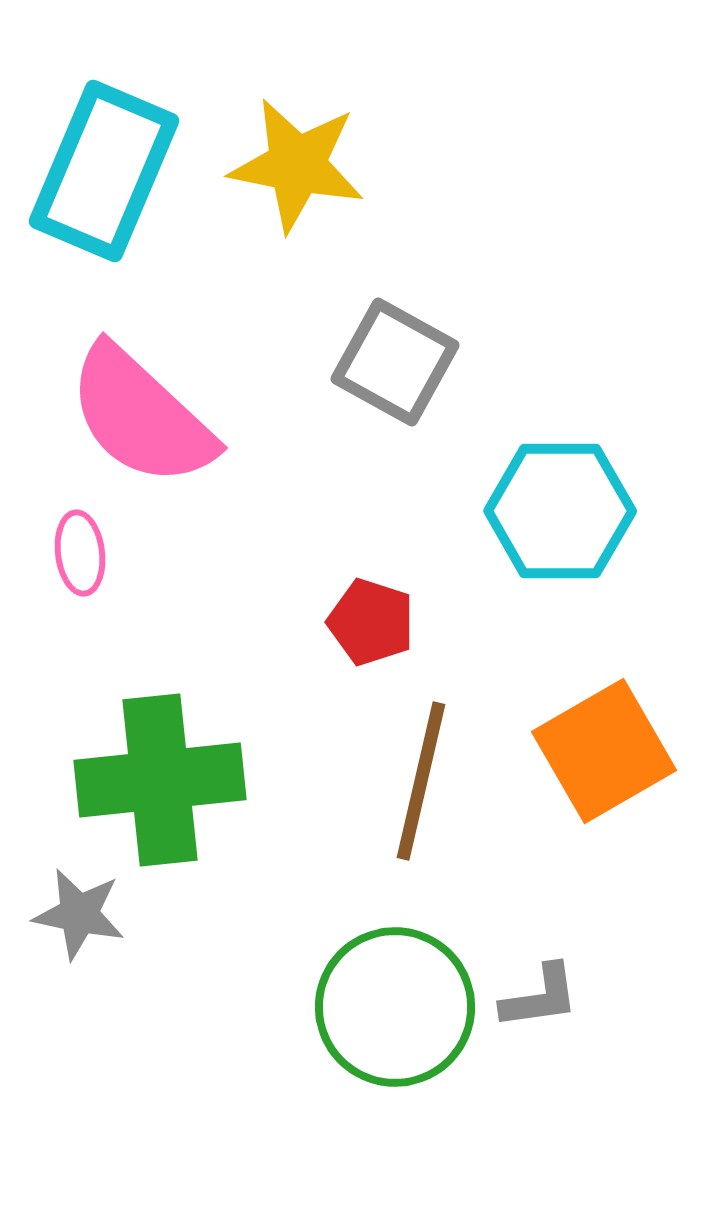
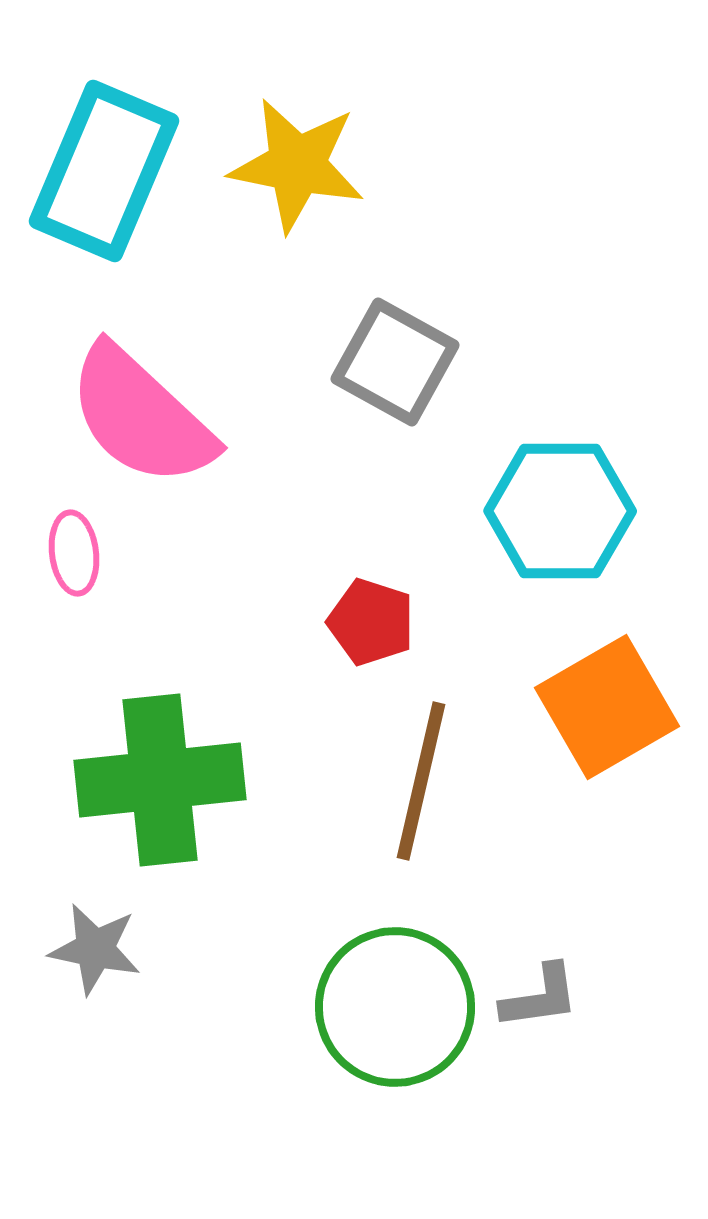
pink ellipse: moved 6 px left
orange square: moved 3 px right, 44 px up
gray star: moved 16 px right, 35 px down
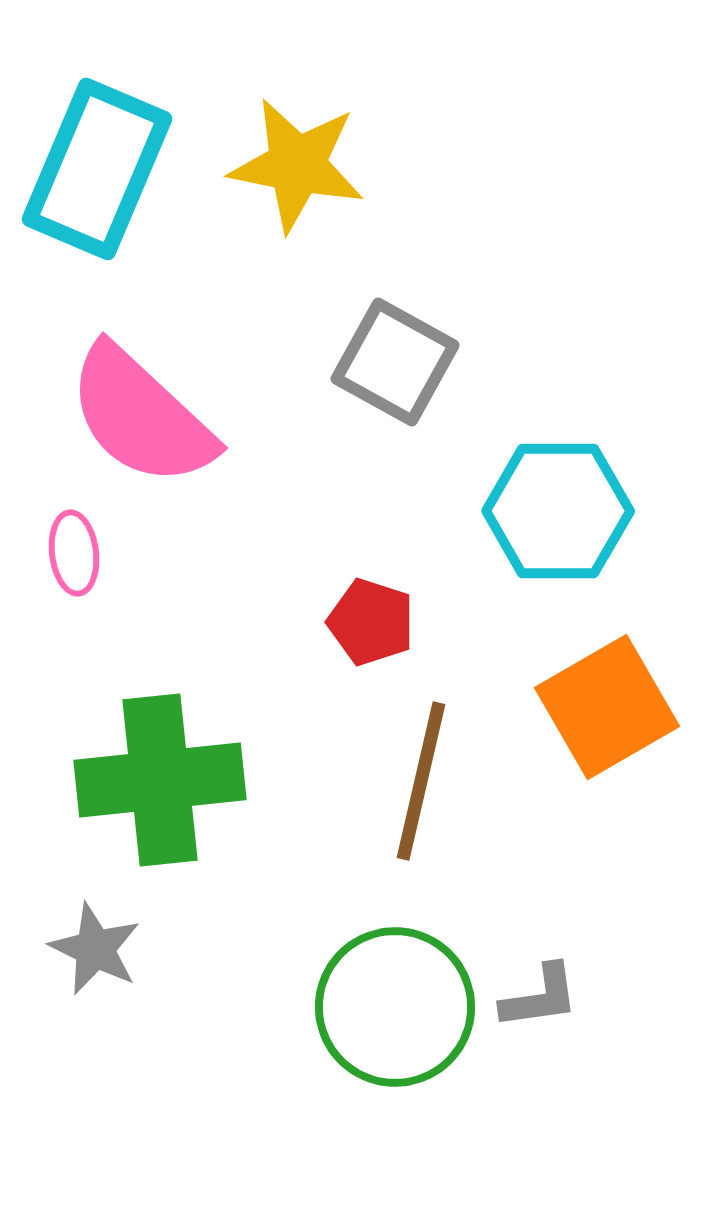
cyan rectangle: moved 7 px left, 2 px up
cyan hexagon: moved 2 px left
gray star: rotated 14 degrees clockwise
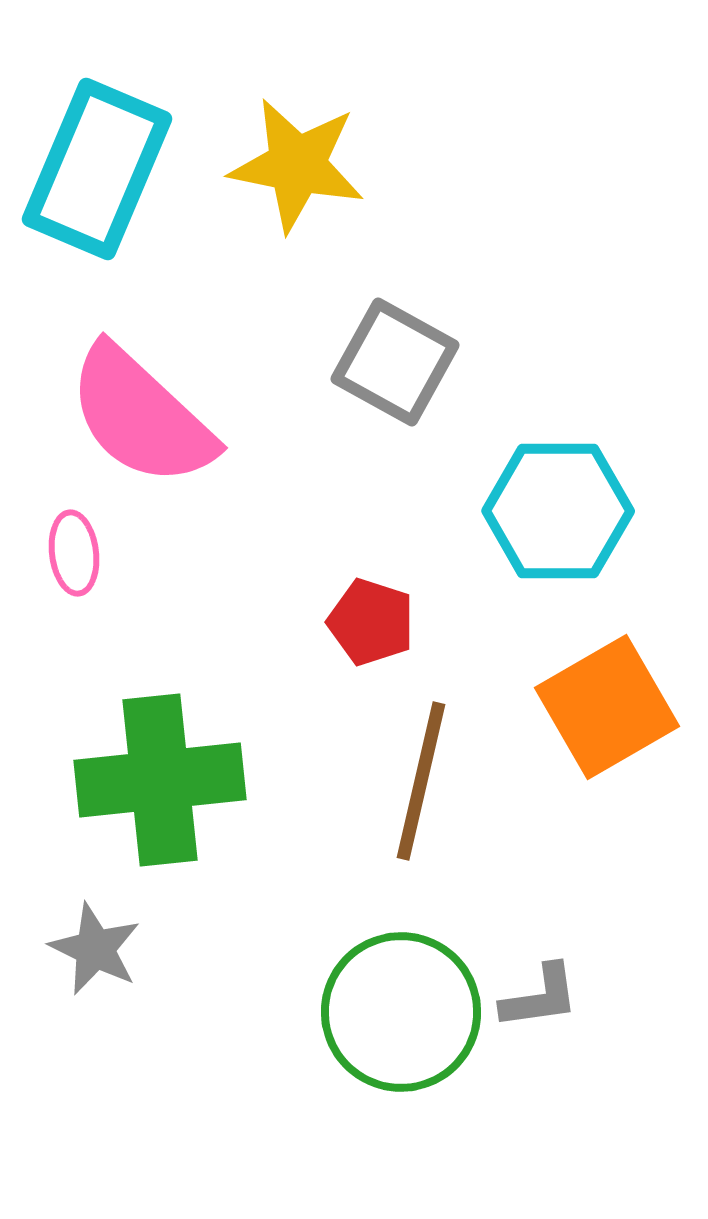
green circle: moved 6 px right, 5 px down
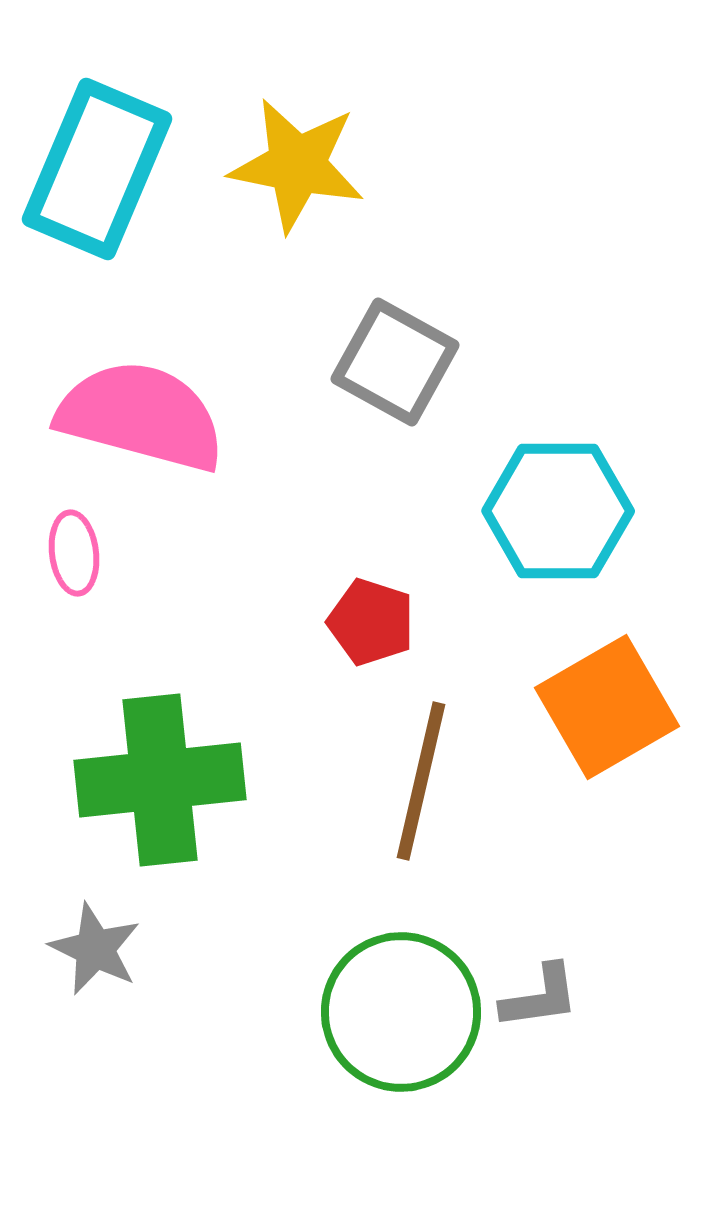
pink semicircle: rotated 152 degrees clockwise
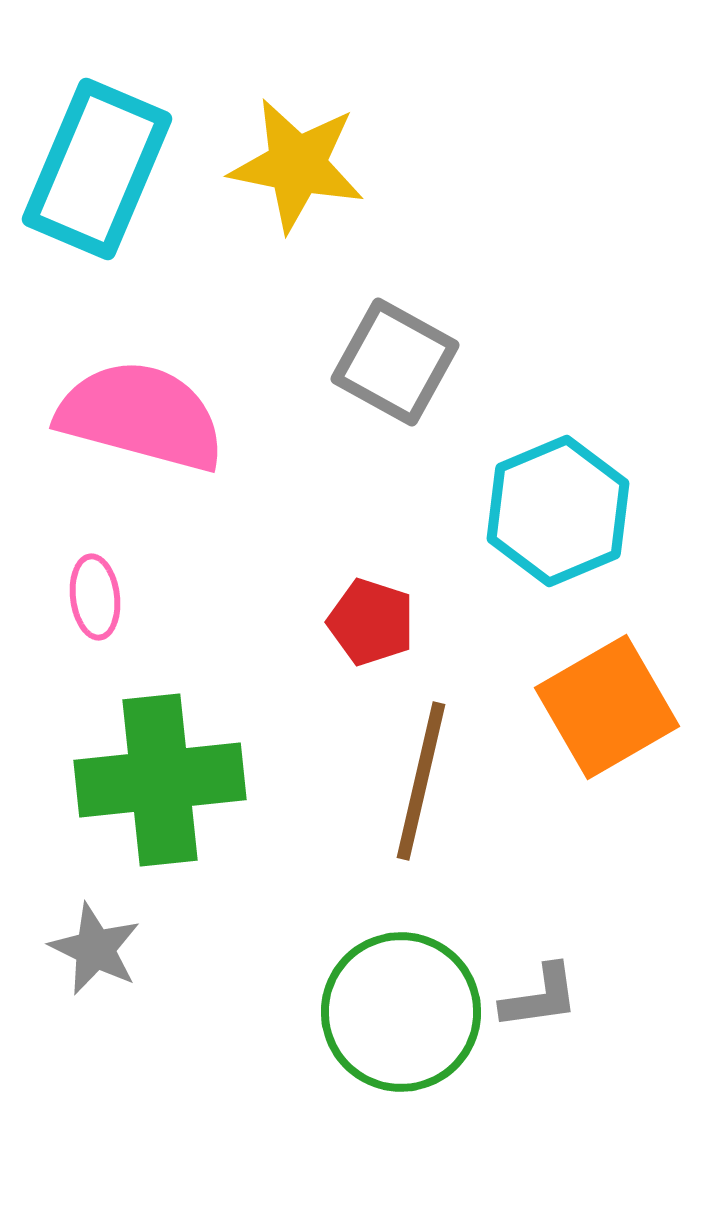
cyan hexagon: rotated 23 degrees counterclockwise
pink ellipse: moved 21 px right, 44 px down
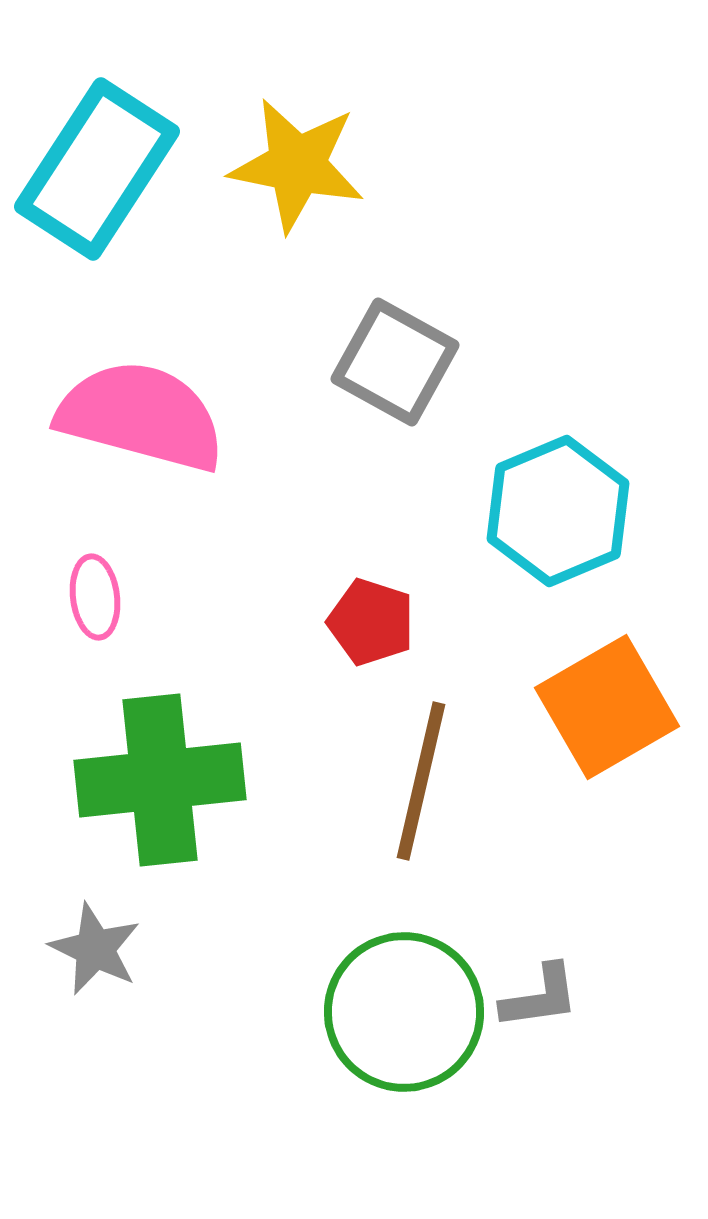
cyan rectangle: rotated 10 degrees clockwise
green circle: moved 3 px right
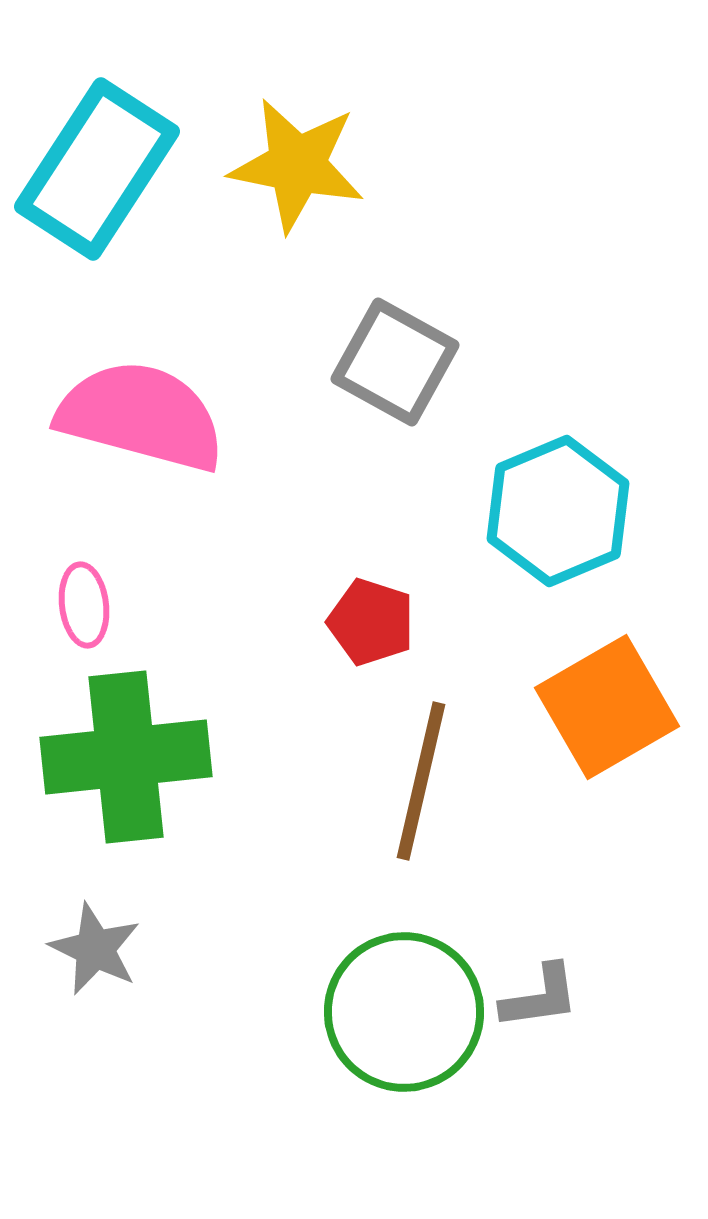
pink ellipse: moved 11 px left, 8 px down
green cross: moved 34 px left, 23 px up
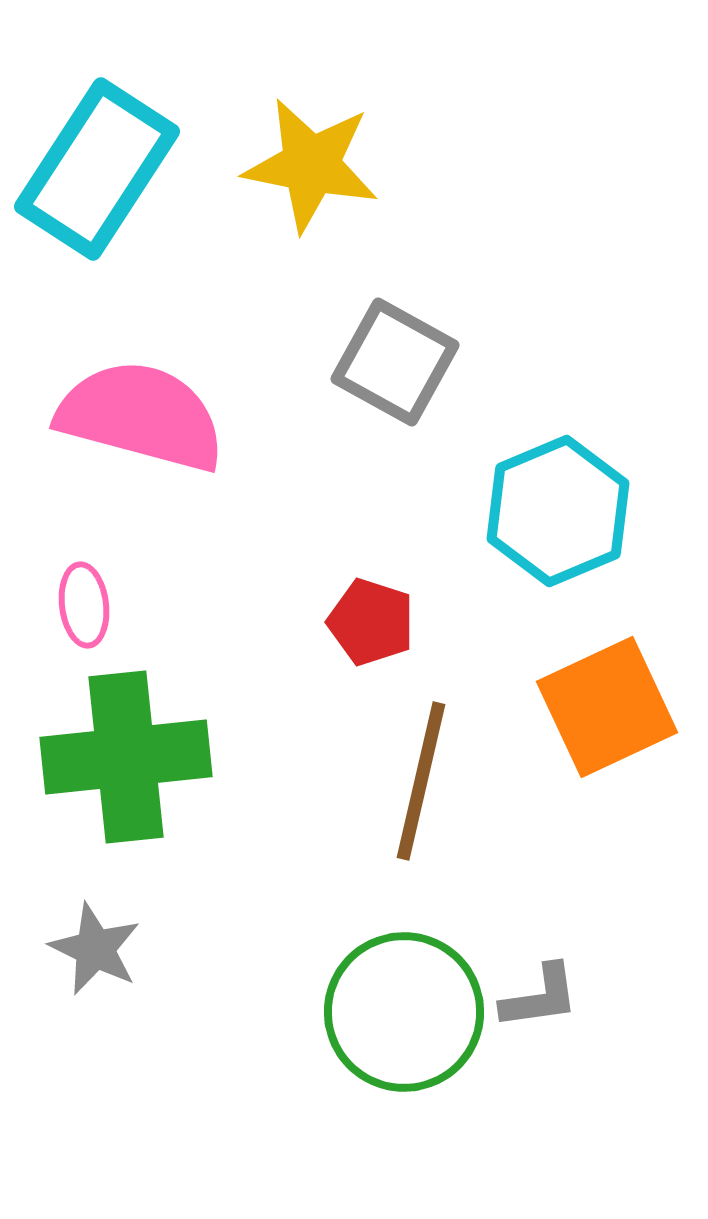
yellow star: moved 14 px right
orange square: rotated 5 degrees clockwise
